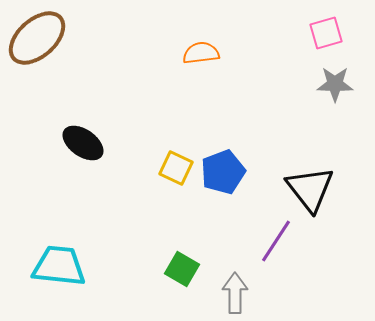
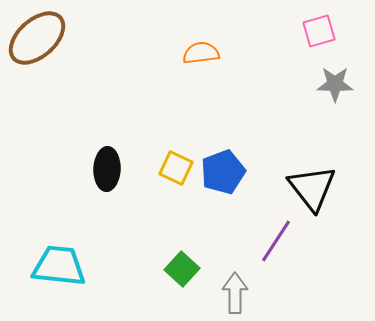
pink square: moved 7 px left, 2 px up
black ellipse: moved 24 px right, 26 px down; rotated 57 degrees clockwise
black triangle: moved 2 px right, 1 px up
green square: rotated 12 degrees clockwise
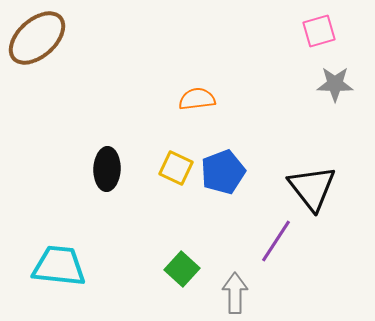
orange semicircle: moved 4 px left, 46 px down
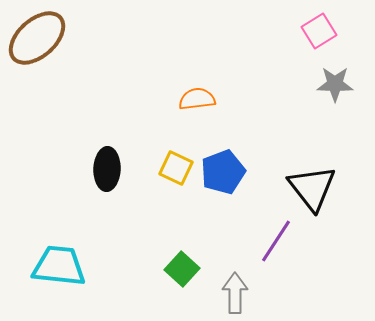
pink square: rotated 16 degrees counterclockwise
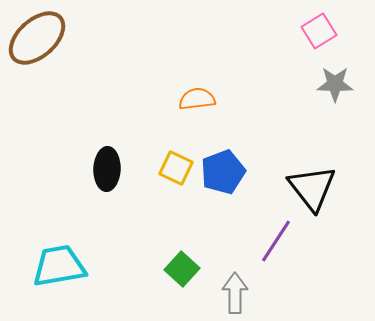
cyan trapezoid: rotated 16 degrees counterclockwise
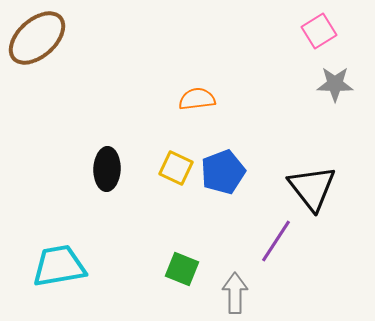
green square: rotated 20 degrees counterclockwise
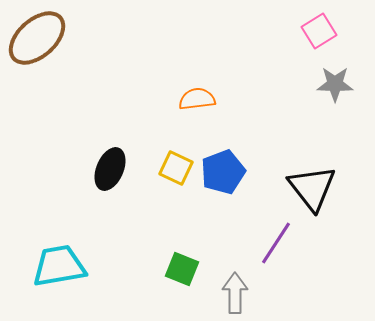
black ellipse: moved 3 px right; rotated 21 degrees clockwise
purple line: moved 2 px down
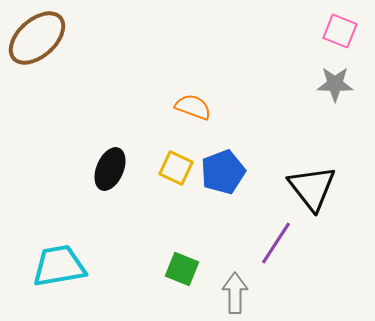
pink square: moved 21 px right; rotated 36 degrees counterclockwise
orange semicircle: moved 4 px left, 8 px down; rotated 27 degrees clockwise
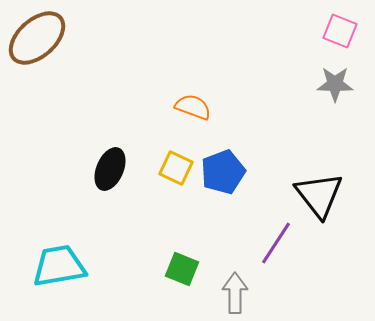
black triangle: moved 7 px right, 7 px down
